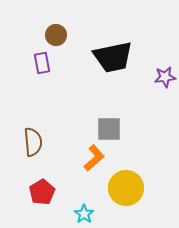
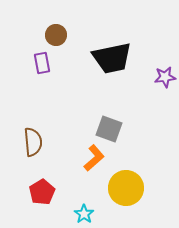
black trapezoid: moved 1 px left, 1 px down
gray square: rotated 20 degrees clockwise
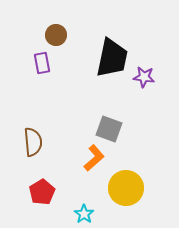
black trapezoid: rotated 66 degrees counterclockwise
purple star: moved 21 px left; rotated 15 degrees clockwise
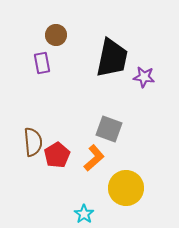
red pentagon: moved 15 px right, 37 px up
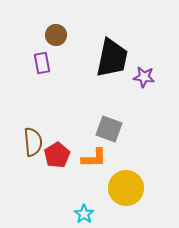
orange L-shape: rotated 40 degrees clockwise
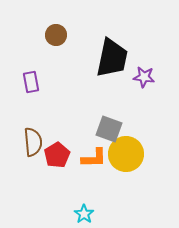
purple rectangle: moved 11 px left, 19 px down
yellow circle: moved 34 px up
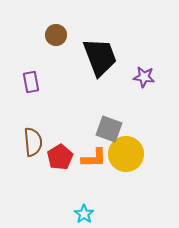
black trapezoid: moved 12 px left, 1 px up; rotated 33 degrees counterclockwise
red pentagon: moved 3 px right, 2 px down
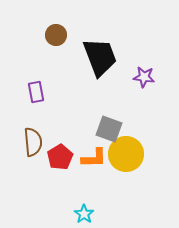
purple rectangle: moved 5 px right, 10 px down
